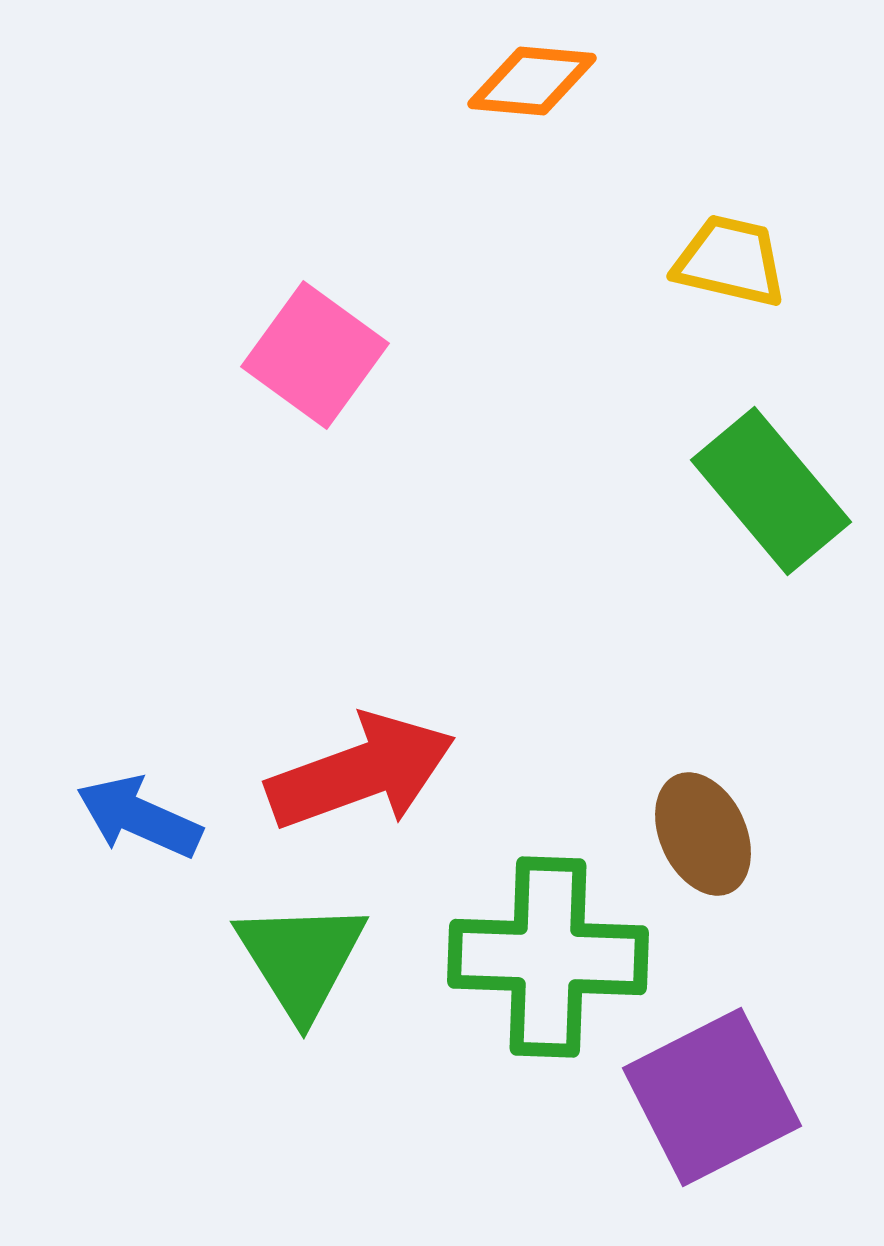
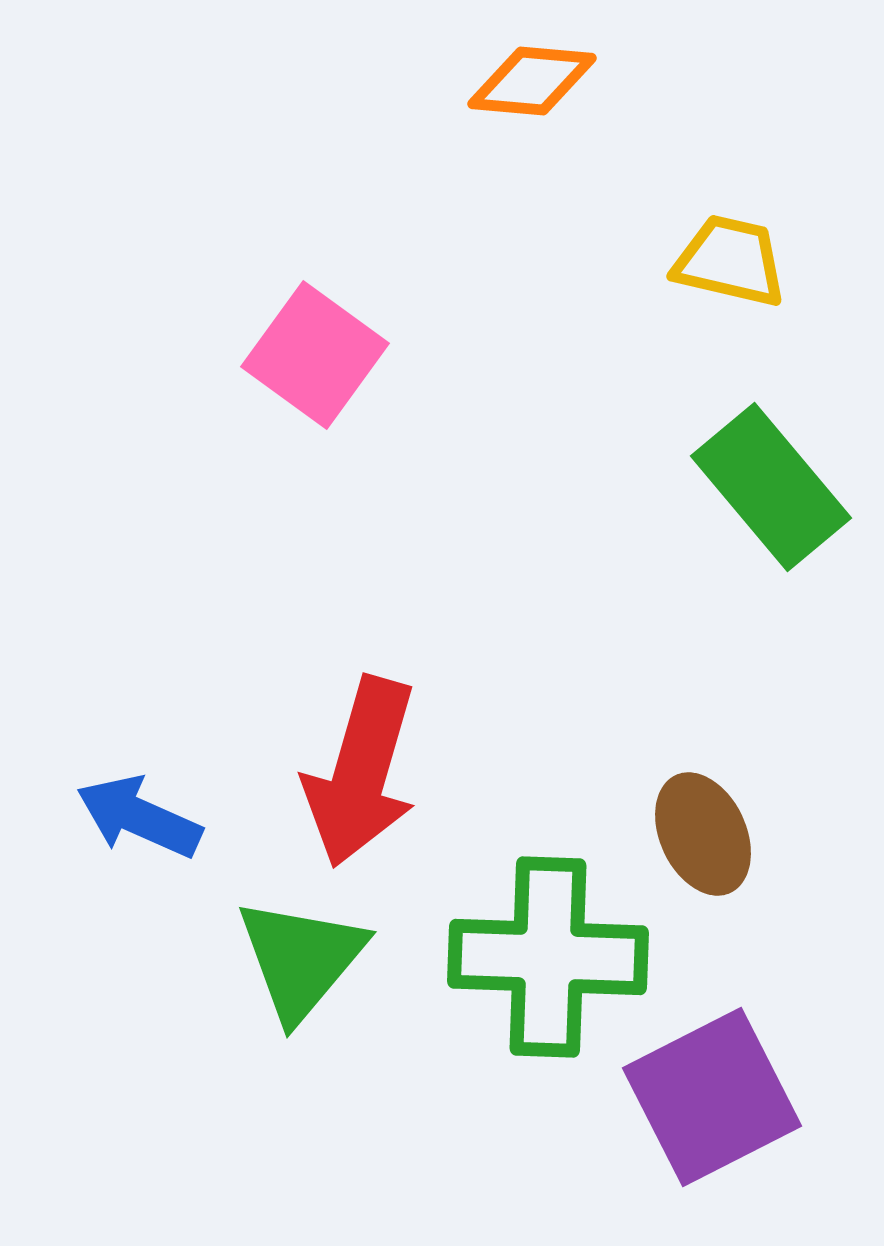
green rectangle: moved 4 px up
red arrow: rotated 126 degrees clockwise
green triangle: rotated 12 degrees clockwise
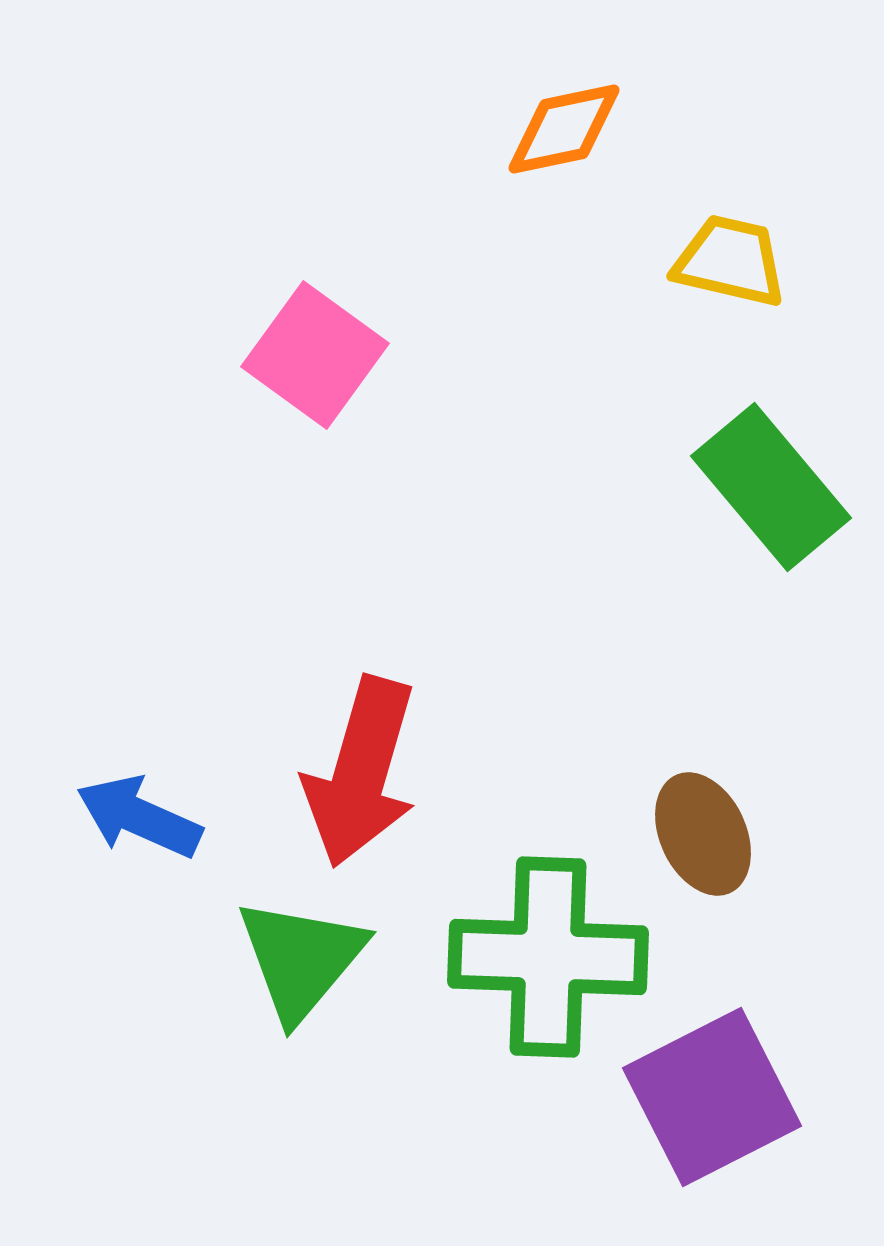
orange diamond: moved 32 px right, 48 px down; rotated 17 degrees counterclockwise
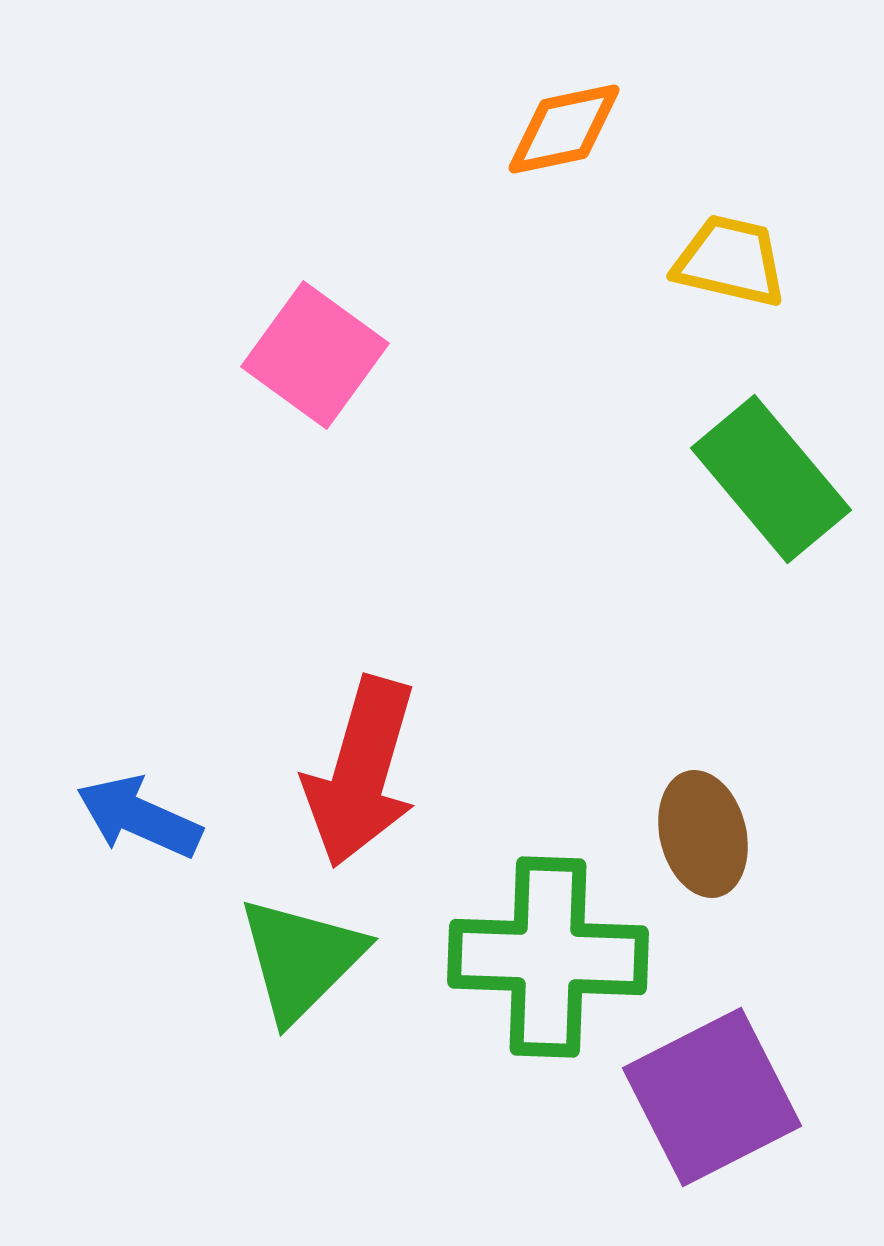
green rectangle: moved 8 px up
brown ellipse: rotated 11 degrees clockwise
green triangle: rotated 5 degrees clockwise
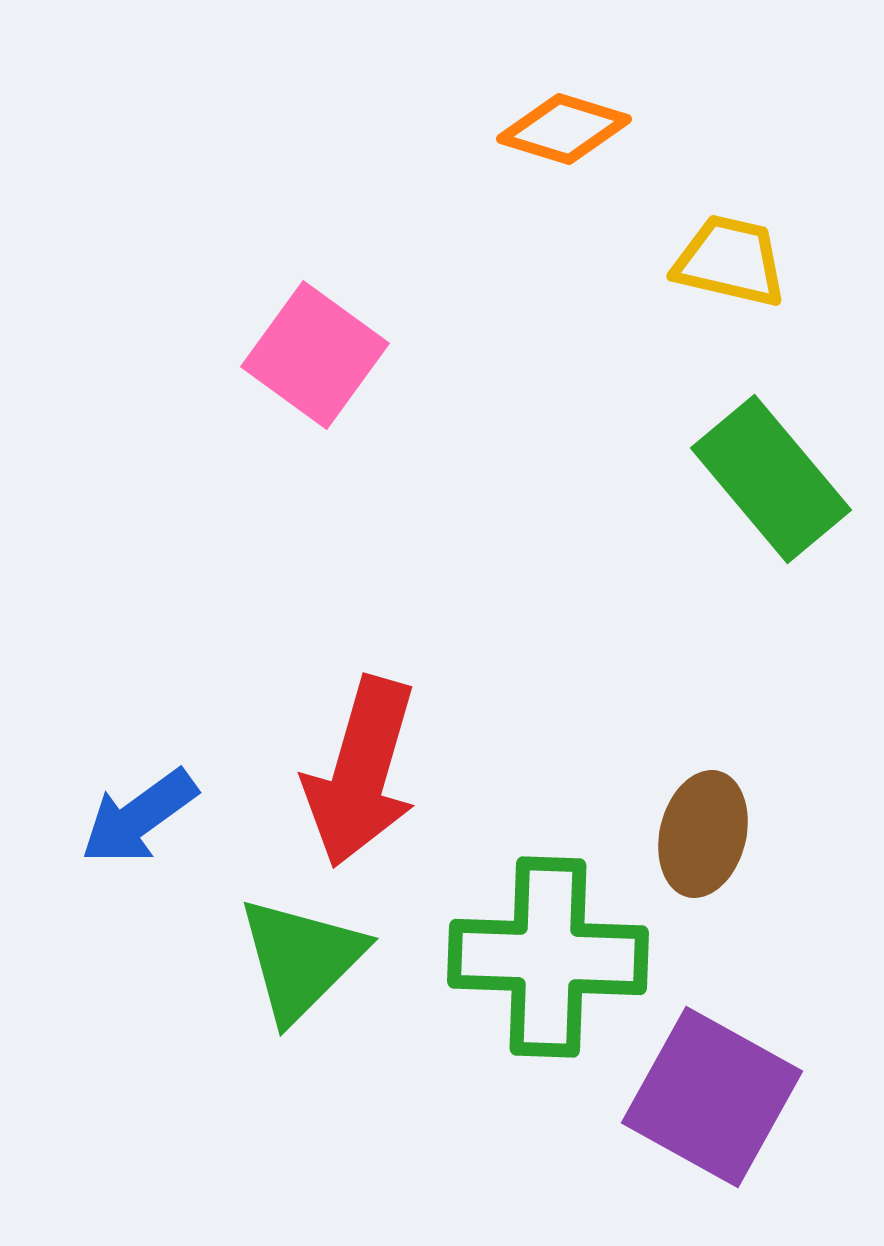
orange diamond: rotated 29 degrees clockwise
blue arrow: rotated 60 degrees counterclockwise
brown ellipse: rotated 28 degrees clockwise
purple square: rotated 34 degrees counterclockwise
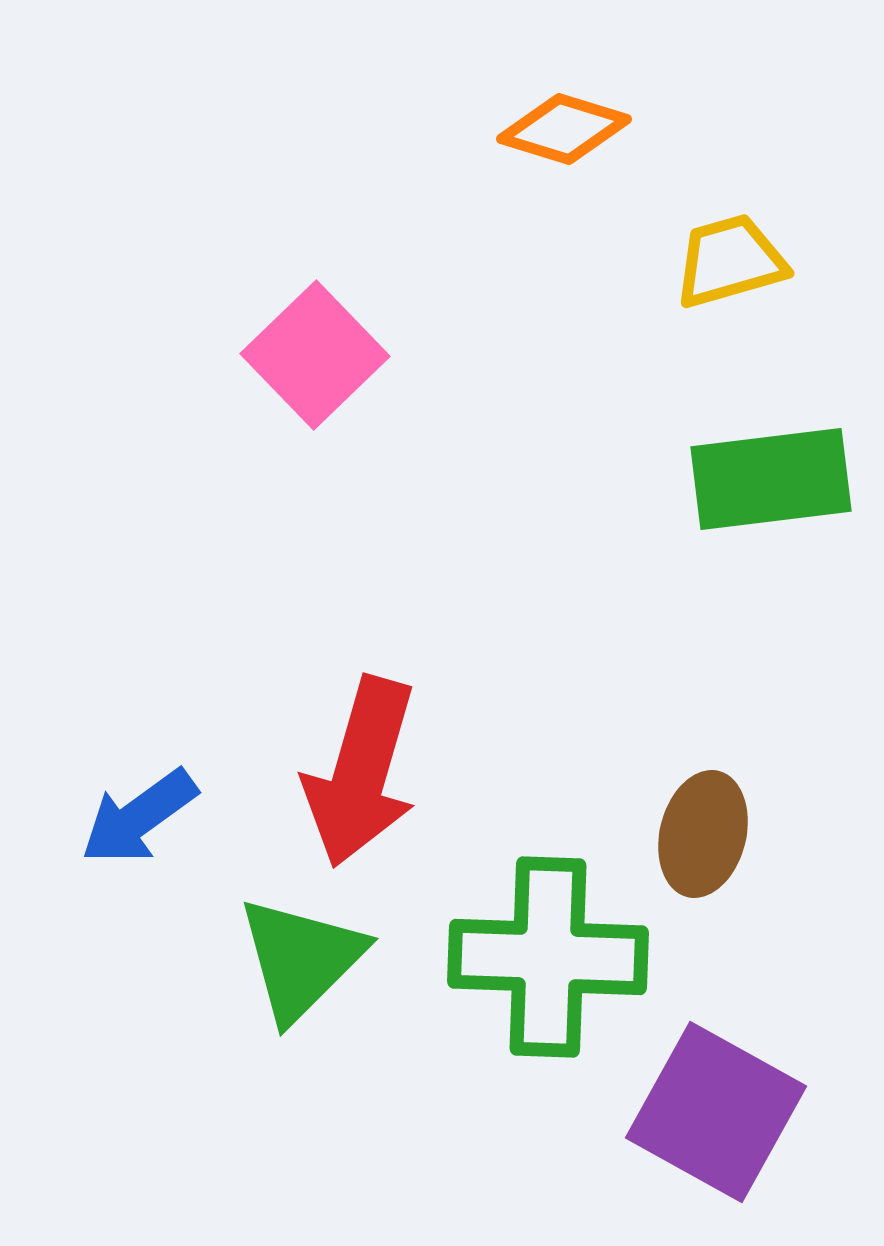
yellow trapezoid: rotated 29 degrees counterclockwise
pink square: rotated 10 degrees clockwise
green rectangle: rotated 57 degrees counterclockwise
purple square: moved 4 px right, 15 px down
